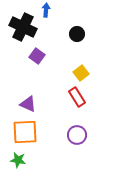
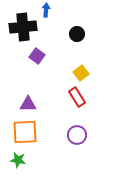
black cross: rotated 32 degrees counterclockwise
purple triangle: rotated 24 degrees counterclockwise
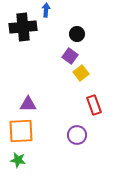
purple square: moved 33 px right
red rectangle: moved 17 px right, 8 px down; rotated 12 degrees clockwise
orange square: moved 4 px left, 1 px up
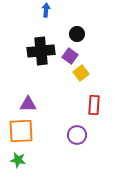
black cross: moved 18 px right, 24 px down
red rectangle: rotated 24 degrees clockwise
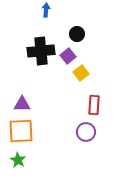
purple square: moved 2 px left; rotated 14 degrees clockwise
purple triangle: moved 6 px left
purple circle: moved 9 px right, 3 px up
green star: rotated 21 degrees clockwise
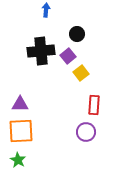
purple triangle: moved 2 px left
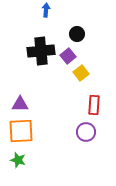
green star: rotated 14 degrees counterclockwise
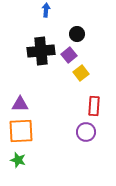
purple square: moved 1 px right, 1 px up
red rectangle: moved 1 px down
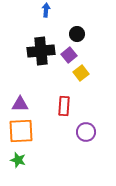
red rectangle: moved 30 px left
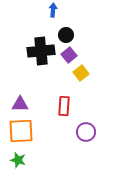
blue arrow: moved 7 px right
black circle: moved 11 px left, 1 px down
